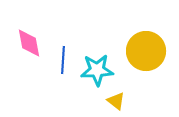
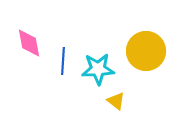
blue line: moved 1 px down
cyan star: moved 1 px right, 1 px up
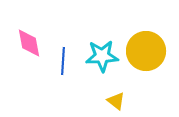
cyan star: moved 4 px right, 13 px up
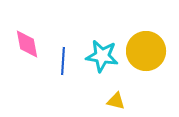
pink diamond: moved 2 px left, 1 px down
cyan star: rotated 12 degrees clockwise
yellow triangle: rotated 24 degrees counterclockwise
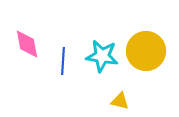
yellow triangle: moved 4 px right
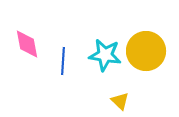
cyan star: moved 3 px right, 1 px up
yellow triangle: rotated 30 degrees clockwise
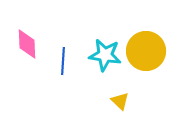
pink diamond: rotated 8 degrees clockwise
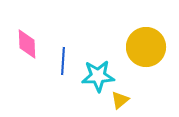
yellow circle: moved 4 px up
cyan star: moved 7 px left, 21 px down; rotated 12 degrees counterclockwise
yellow triangle: moved 1 px up; rotated 36 degrees clockwise
